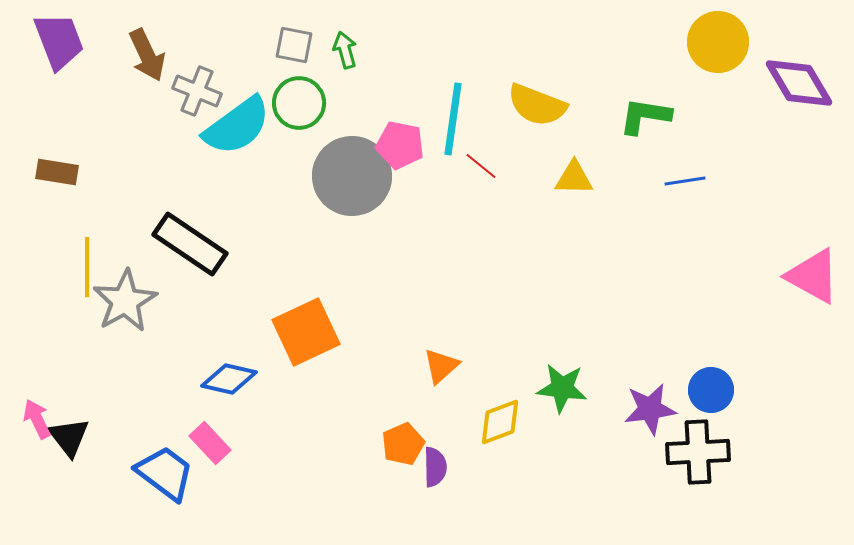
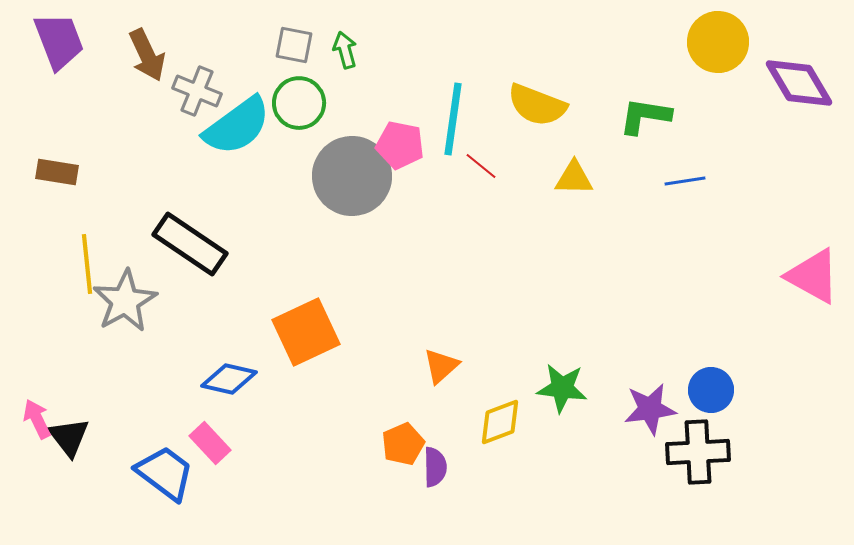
yellow line: moved 3 px up; rotated 6 degrees counterclockwise
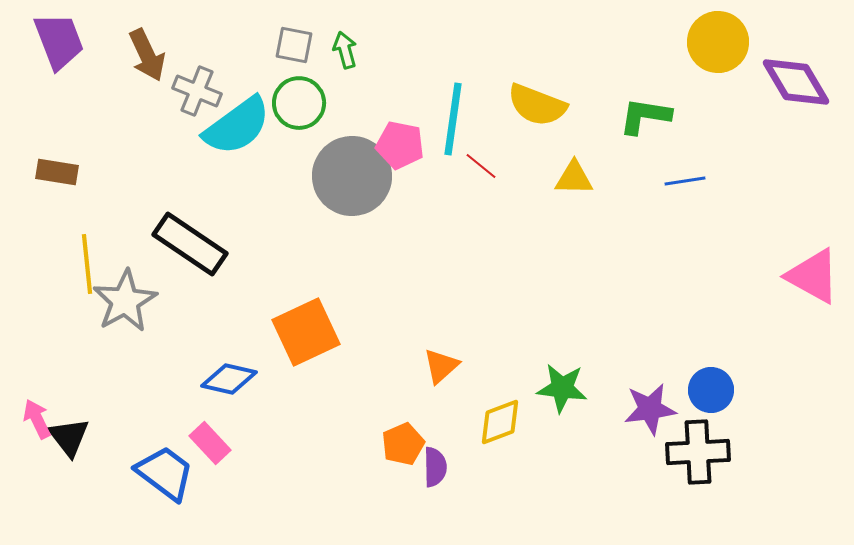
purple diamond: moved 3 px left, 1 px up
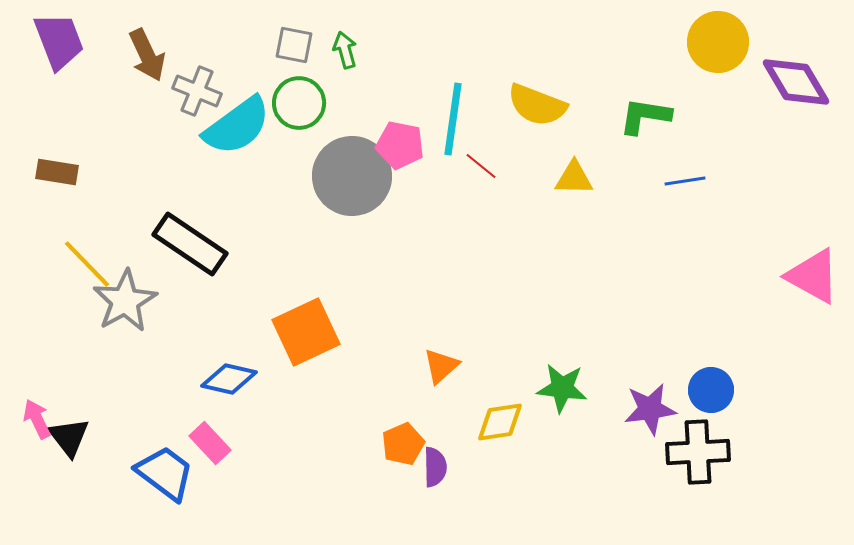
yellow line: rotated 38 degrees counterclockwise
yellow diamond: rotated 12 degrees clockwise
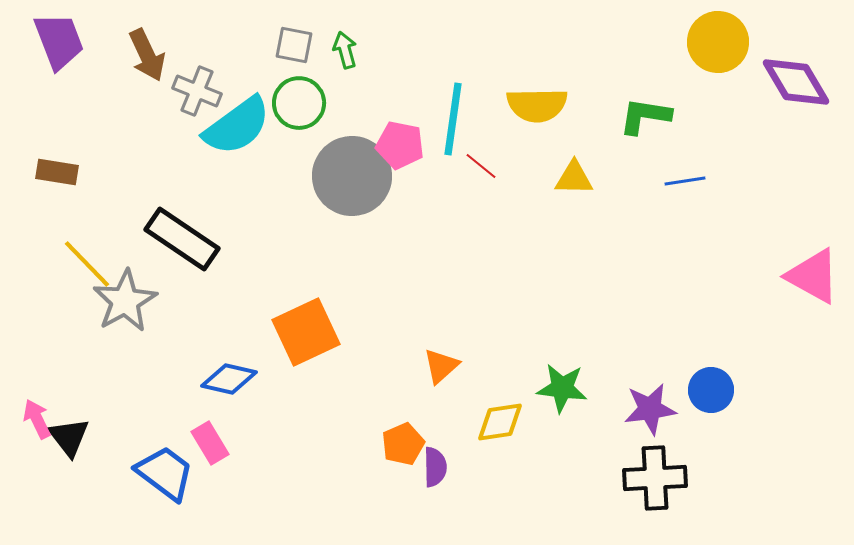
yellow semicircle: rotated 22 degrees counterclockwise
black rectangle: moved 8 px left, 5 px up
pink rectangle: rotated 12 degrees clockwise
black cross: moved 43 px left, 26 px down
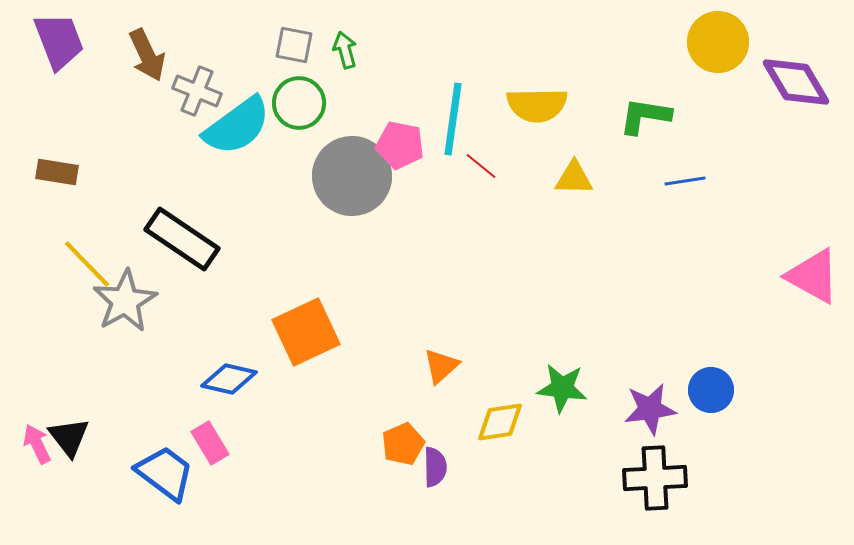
pink arrow: moved 25 px down
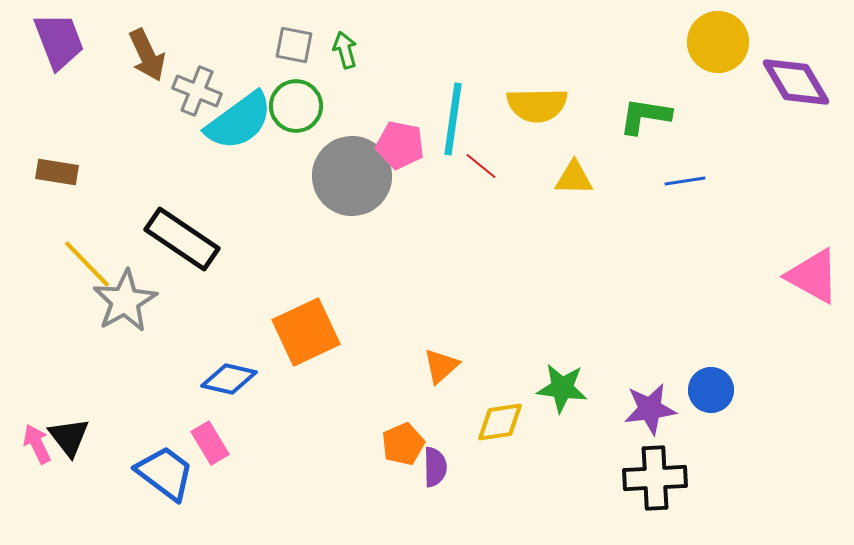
green circle: moved 3 px left, 3 px down
cyan semicircle: moved 2 px right, 5 px up
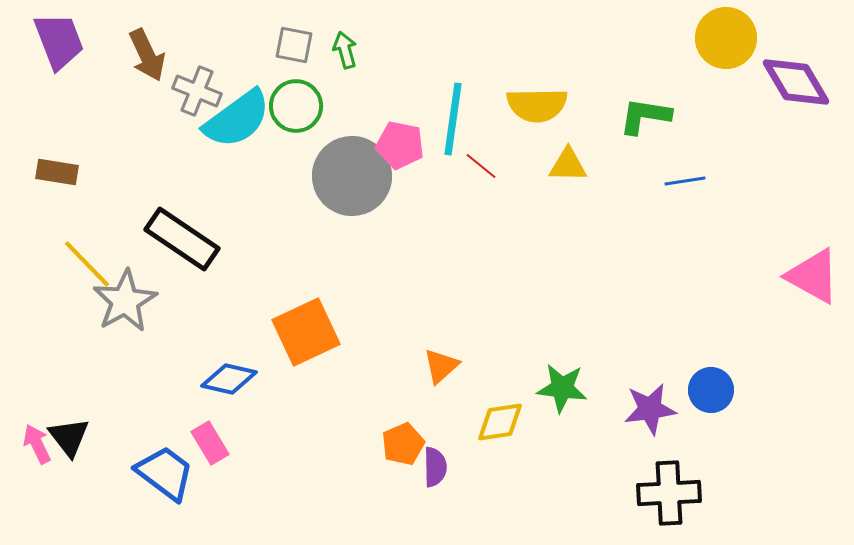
yellow circle: moved 8 px right, 4 px up
cyan semicircle: moved 2 px left, 2 px up
yellow triangle: moved 6 px left, 13 px up
black cross: moved 14 px right, 15 px down
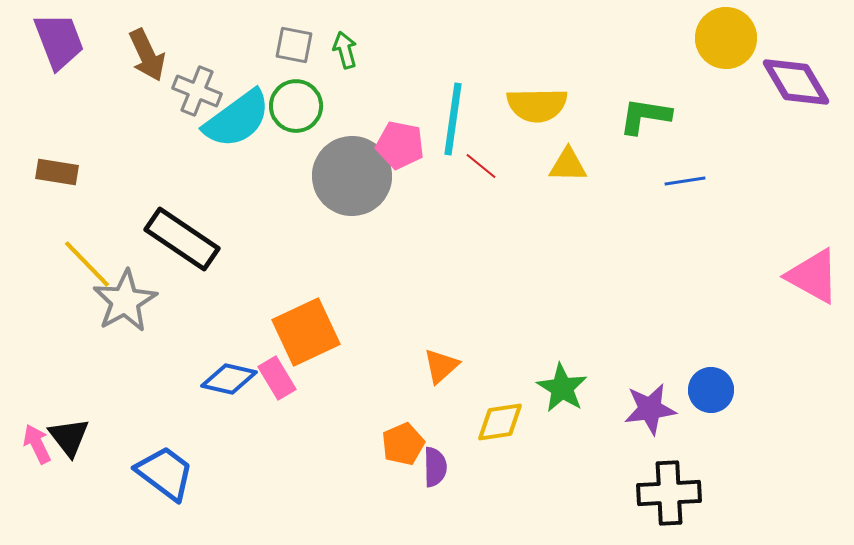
green star: rotated 24 degrees clockwise
pink rectangle: moved 67 px right, 65 px up
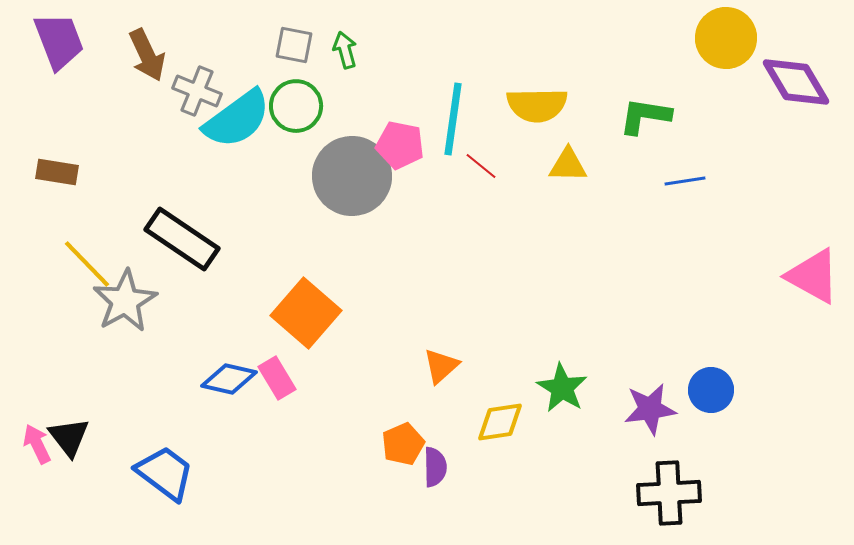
orange square: moved 19 px up; rotated 24 degrees counterclockwise
